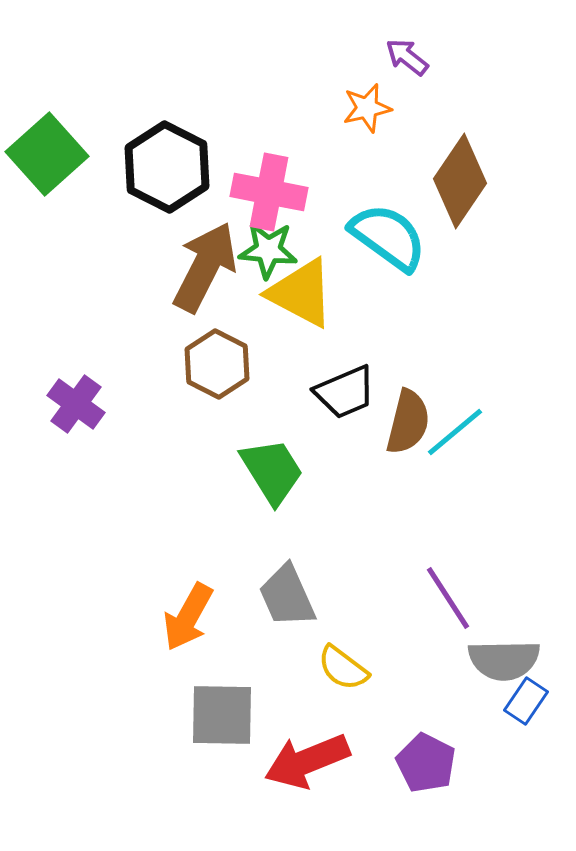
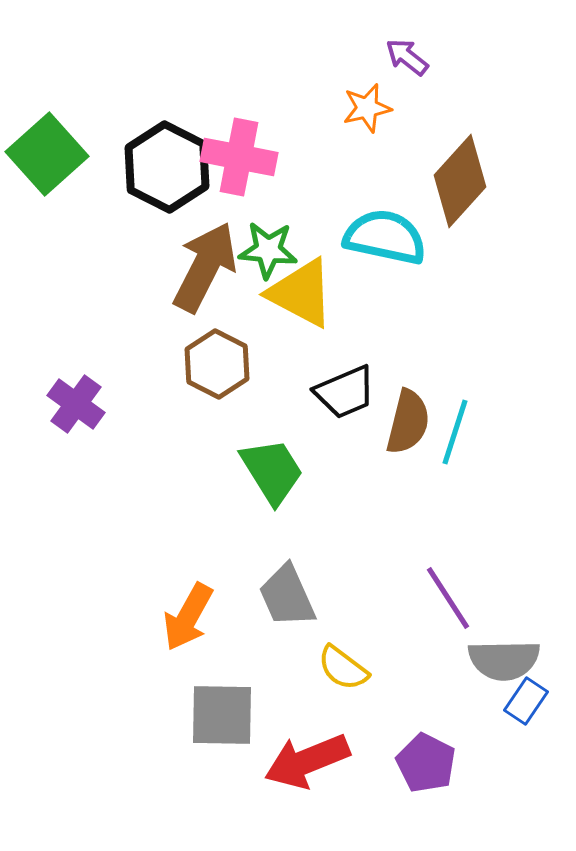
brown diamond: rotated 8 degrees clockwise
pink cross: moved 30 px left, 35 px up
cyan semicircle: moved 3 px left; rotated 24 degrees counterclockwise
cyan line: rotated 32 degrees counterclockwise
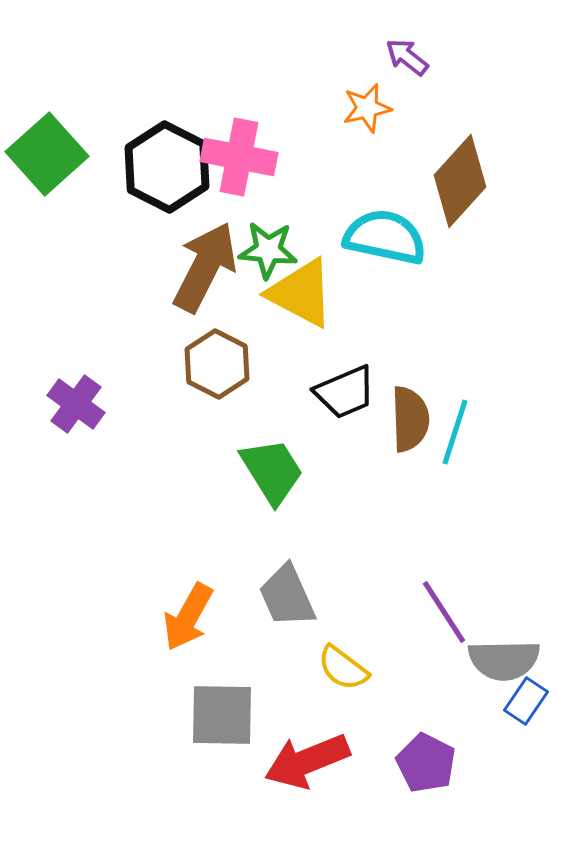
brown semicircle: moved 2 px right, 3 px up; rotated 16 degrees counterclockwise
purple line: moved 4 px left, 14 px down
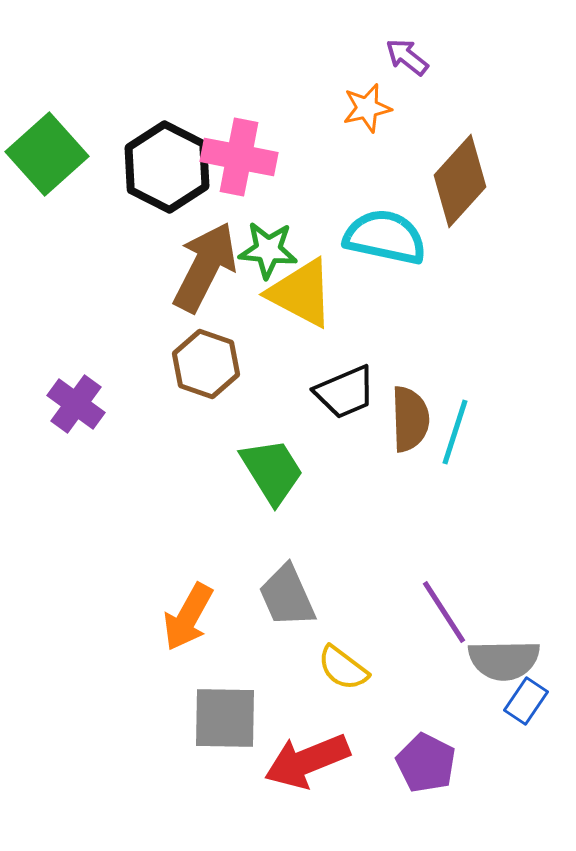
brown hexagon: moved 11 px left; rotated 8 degrees counterclockwise
gray square: moved 3 px right, 3 px down
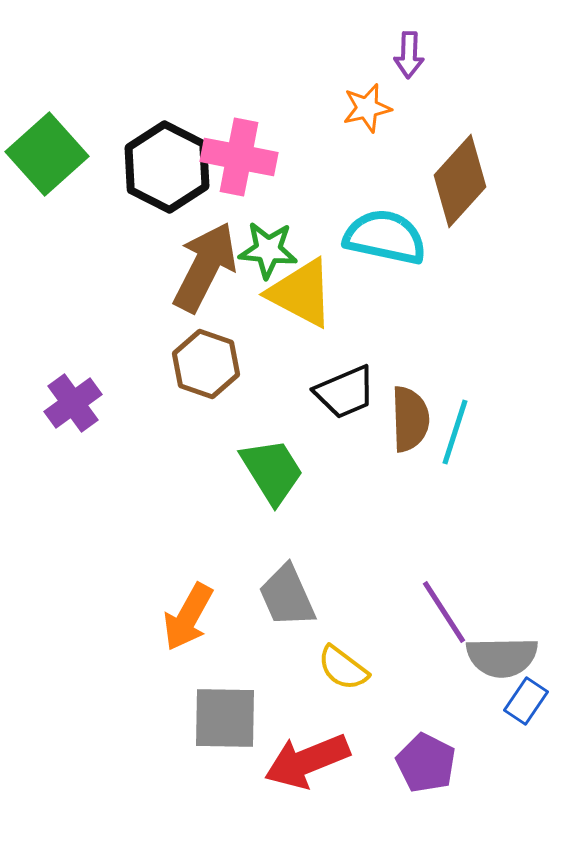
purple arrow: moved 2 px right, 2 px up; rotated 126 degrees counterclockwise
purple cross: moved 3 px left, 1 px up; rotated 18 degrees clockwise
gray semicircle: moved 2 px left, 3 px up
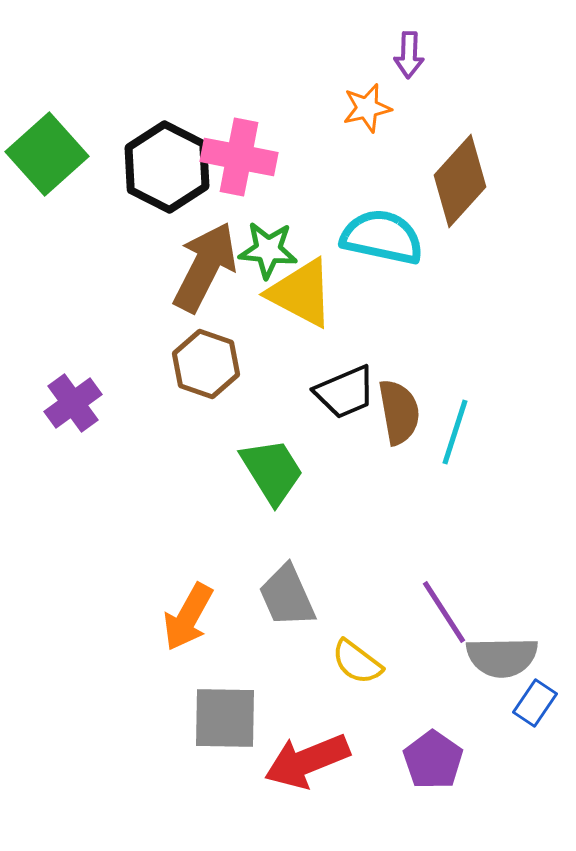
cyan semicircle: moved 3 px left
brown semicircle: moved 11 px left, 7 px up; rotated 8 degrees counterclockwise
yellow semicircle: moved 14 px right, 6 px up
blue rectangle: moved 9 px right, 2 px down
purple pentagon: moved 7 px right, 3 px up; rotated 8 degrees clockwise
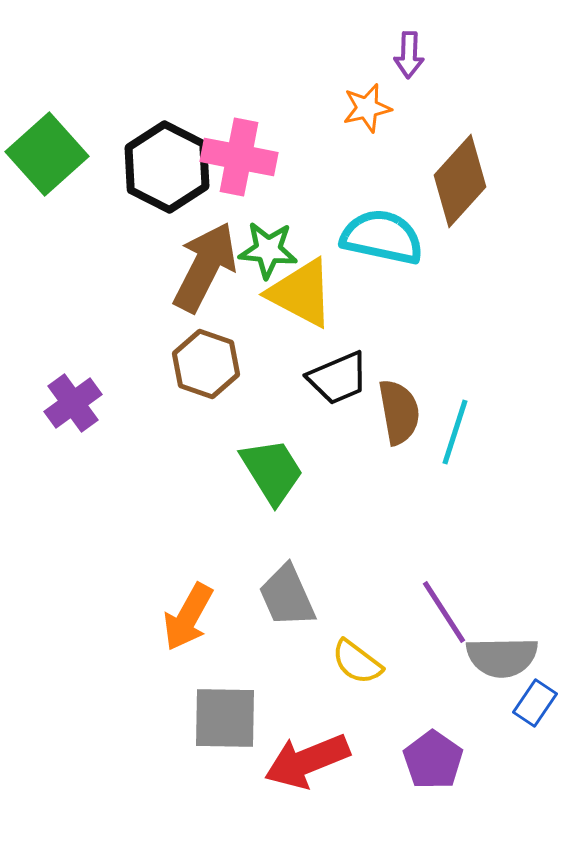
black trapezoid: moved 7 px left, 14 px up
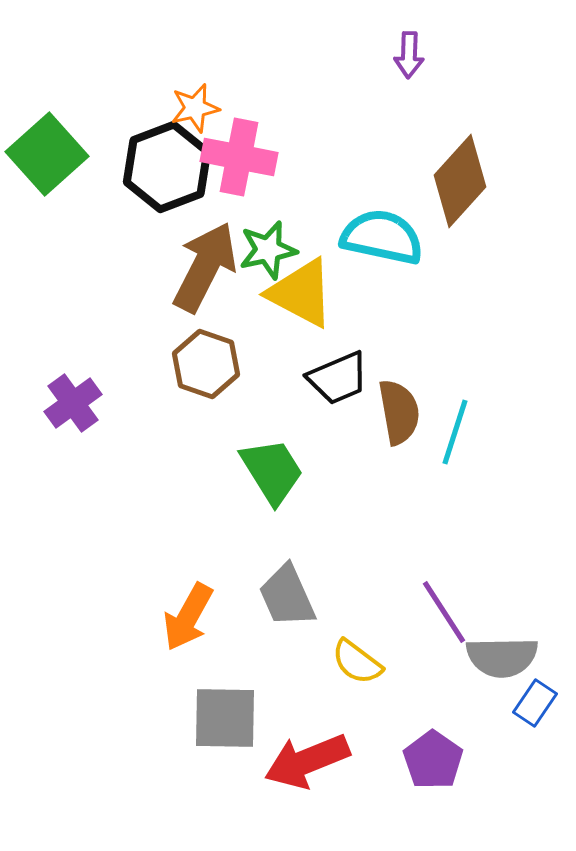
orange star: moved 172 px left
black hexagon: rotated 12 degrees clockwise
green star: rotated 18 degrees counterclockwise
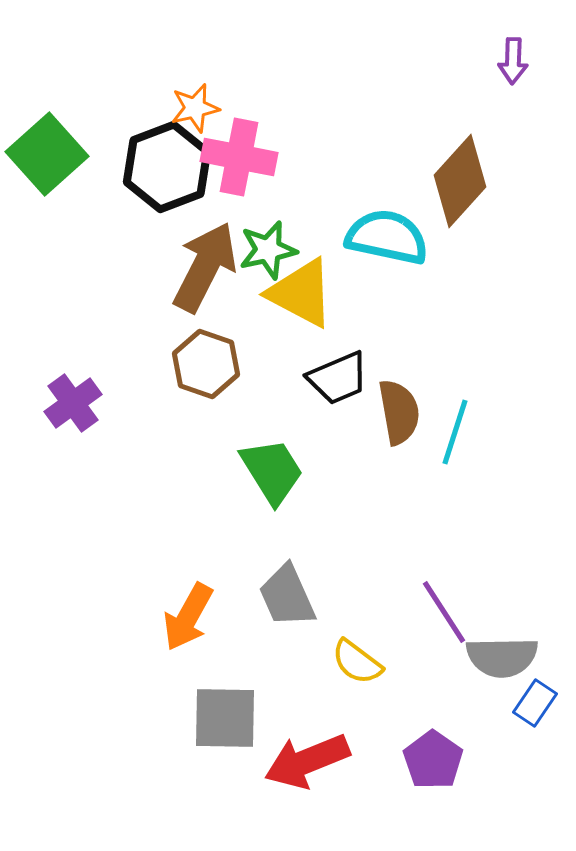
purple arrow: moved 104 px right, 6 px down
cyan semicircle: moved 5 px right
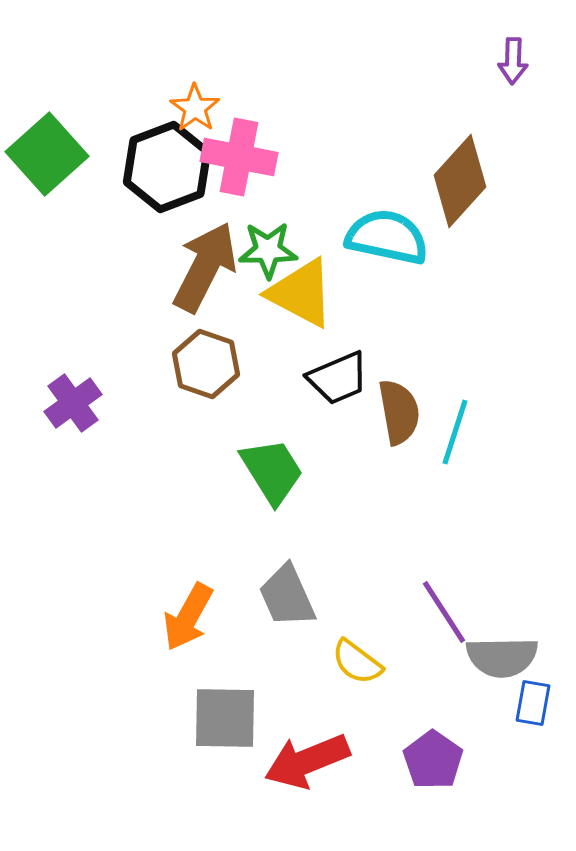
orange star: rotated 24 degrees counterclockwise
green star: rotated 12 degrees clockwise
blue rectangle: moved 2 px left; rotated 24 degrees counterclockwise
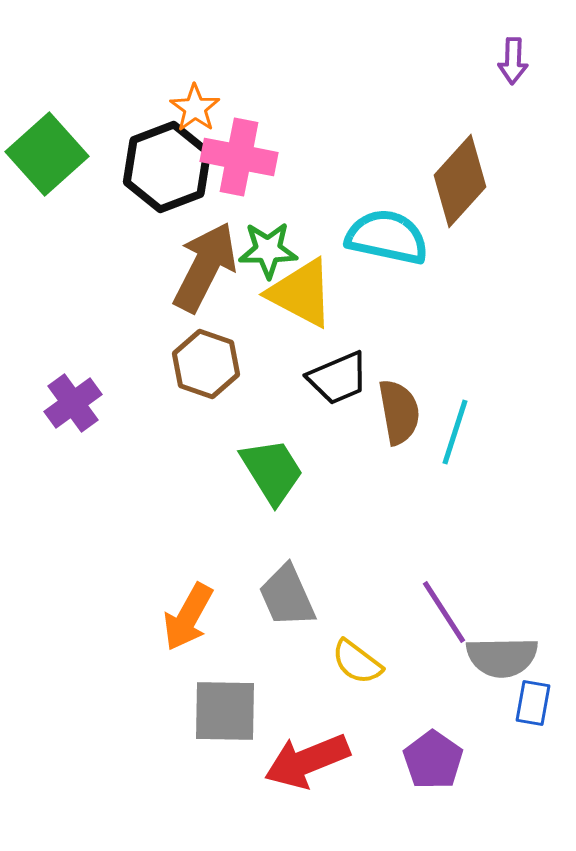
gray square: moved 7 px up
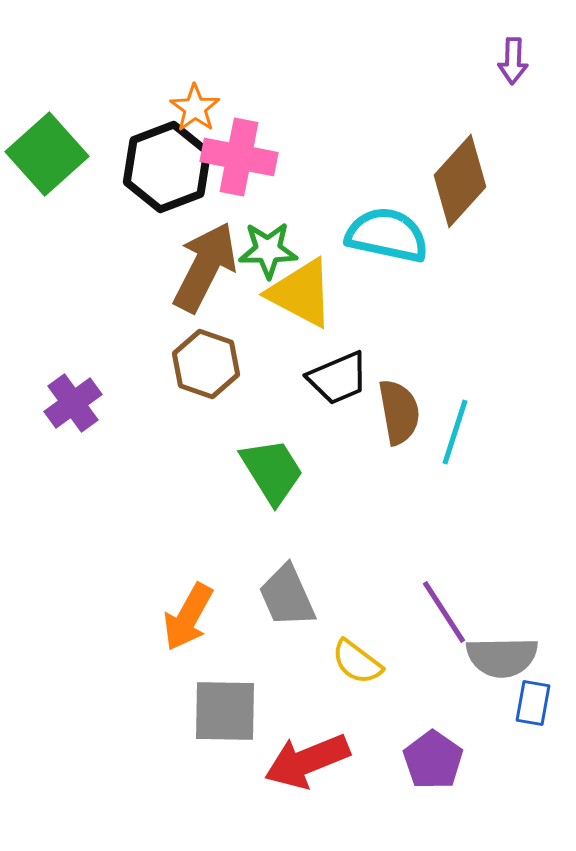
cyan semicircle: moved 2 px up
